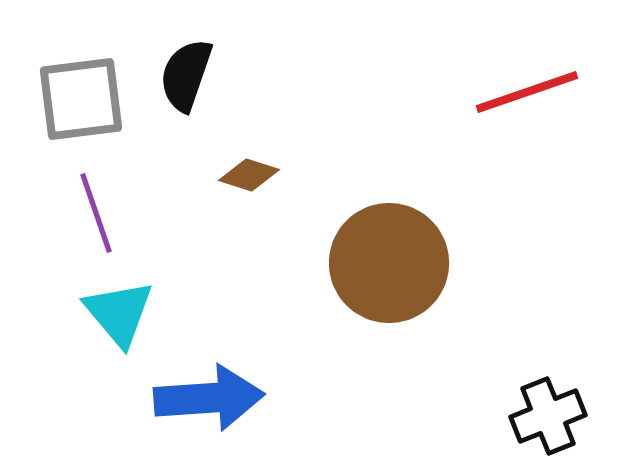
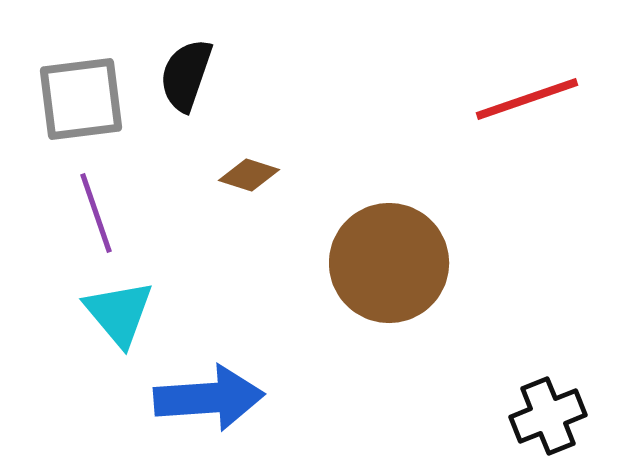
red line: moved 7 px down
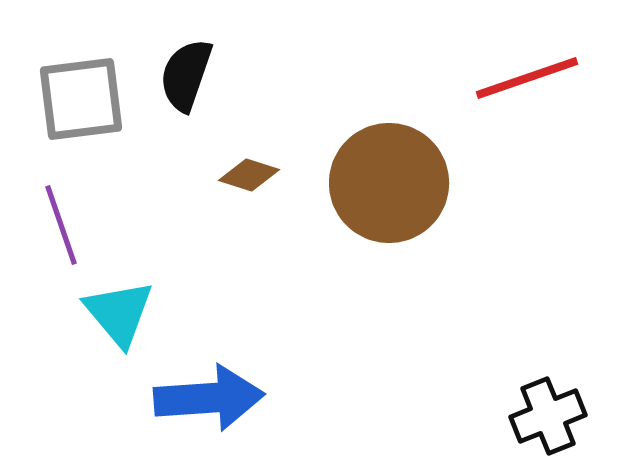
red line: moved 21 px up
purple line: moved 35 px left, 12 px down
brown circle: moved 80 px up
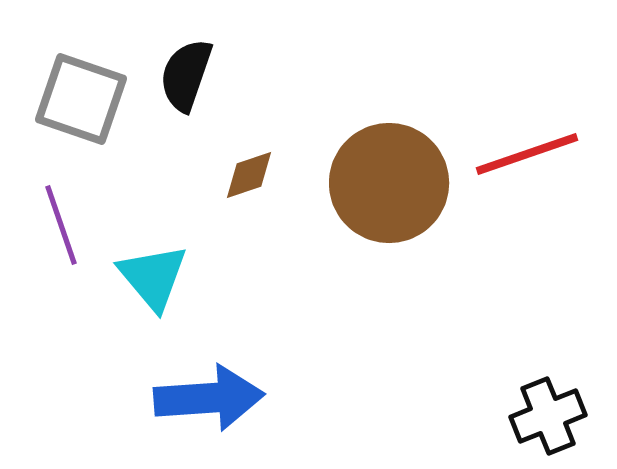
red line: moved 76 px down
gray square: rotated 26 degrees clockwise
brown diamond: rotated 36 degrees counterclockwise
cyan triangle: moved 34 px right, 36 px up
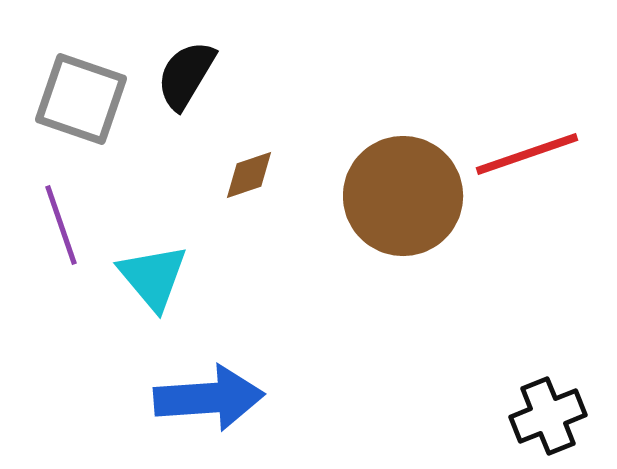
black semicircle: rotated 12 degrees clockwise
brown circle: moved 14 px right, 13 px down
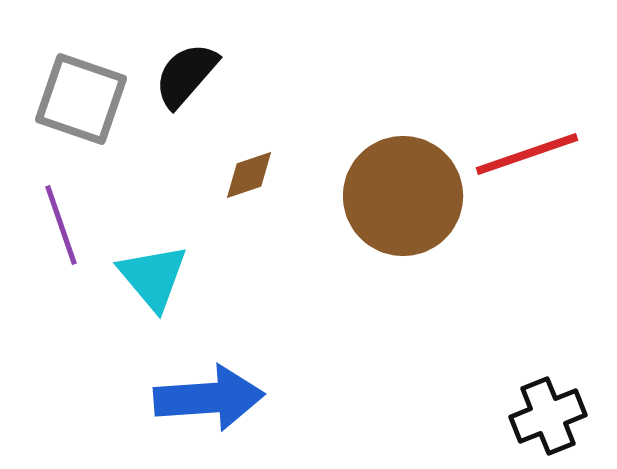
black semicircle: rotated 10 degrees clockwise
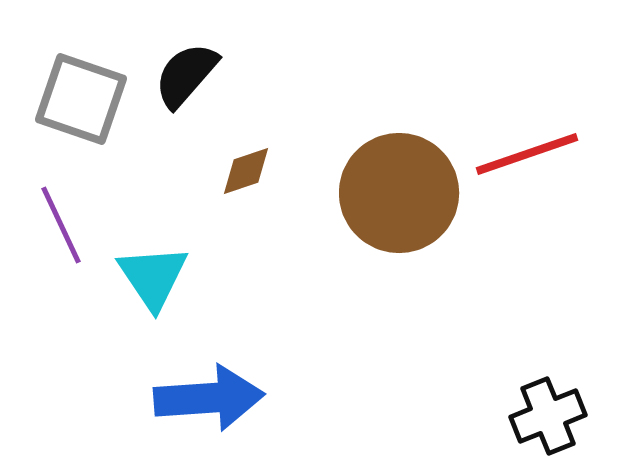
brown diamond: moved 3 px left, 4 px up
brown circle: moved 4 px left, 3 px up
purple line: rotated 6 degrees counterclockwise
cyan triangle: rotated 6 degrees clockwise
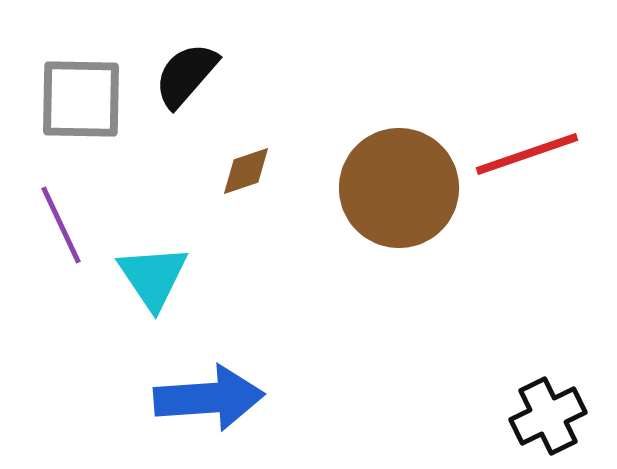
gray square: rotated 18 degrees counterclockwise
brown circle: moved 5 px up
black cross: rotated 4 degrees counterclockwise
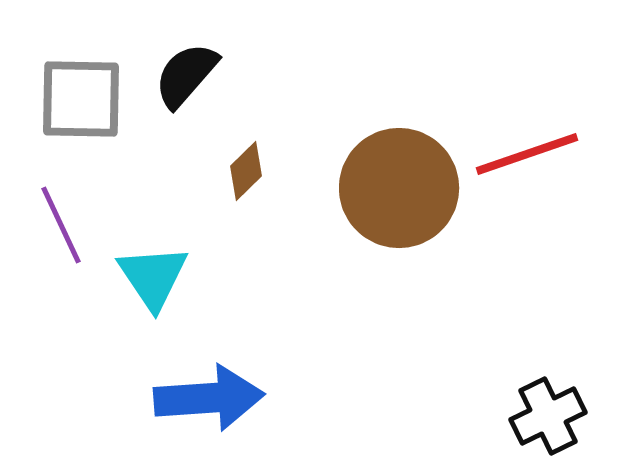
brown diamond: rotated 26 degrees counterclockwise
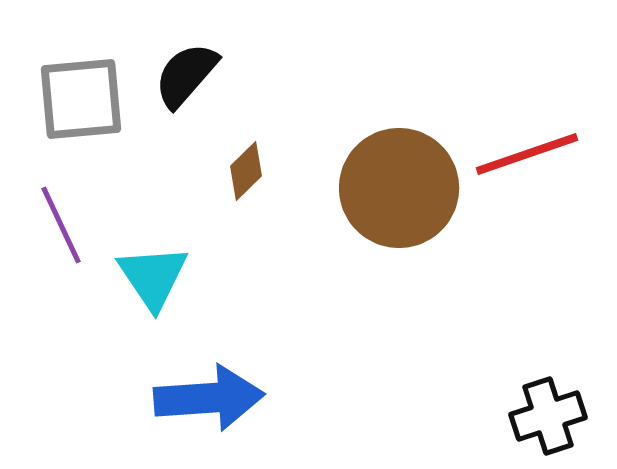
gray square: rotated 6 degrees counterclockwise
black cross: rotated 8 degrees clockwise
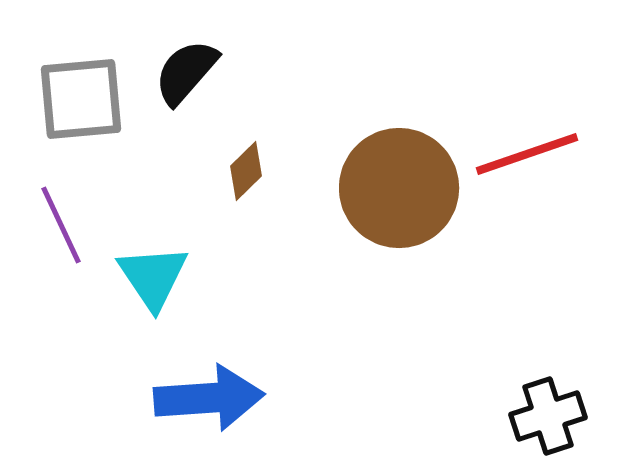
black semicircle: moved 3 px up
